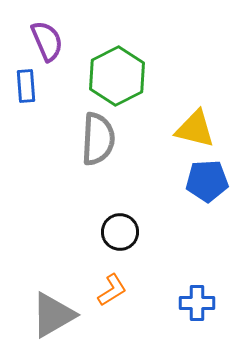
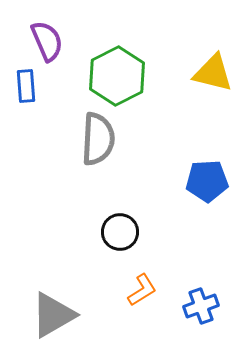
yellow triangle: moved 18 px right, 56 px up
orange L-shape: moved 30 px right
blue cross: moved 4 px right, 3 px down; rotated 20 degrees counterclockwise
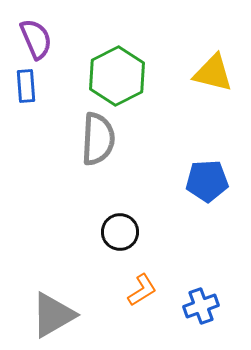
purple semicircle: moved 11 px left, 2 px up
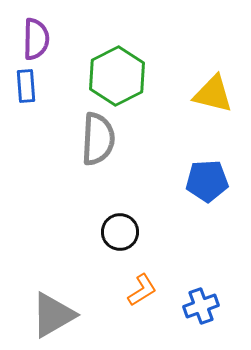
purple semicircle: rotated 24 degrees clockwise
yellow triangle: moved 21 px down
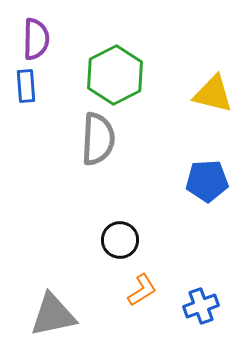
green hexagon: moved 2 px left, 1 px up
black circle: moved 8 px down
gray triangle: rotated 18 degrees clockwise
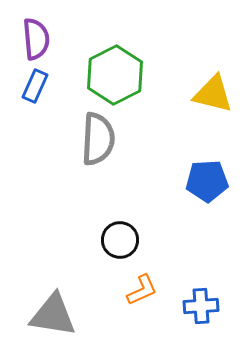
purple semicircle: rotated 6 degrees counterclockwise
blue rectangle: moved 9 px right; rotated 28 degrees clockwise
orange L-shape: rotated 8 degrees clockwise
blue cross: rotated 16 degrees clockwise
gray triangle: rotated 21 degrees clockwise
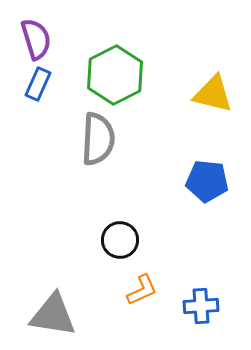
purple semicircle: rotated 12 degrees counterclockwise
blue rectangle: moved 3 px right, 2 px up
blue pentagon: rotated 9 degrees clockwise
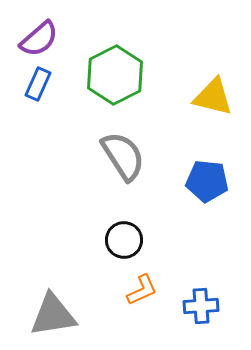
purple semicircle: moved 3 px right; rotated 66 degrees clockwise
yellow triangle: moved 3 px down
gray semicircle: moved 25 px right, 17 px down; rotated 36 degrees counterclockwise
black circle: moved 4 px right
gray triangle: rotated 18 degrees counterclockwise
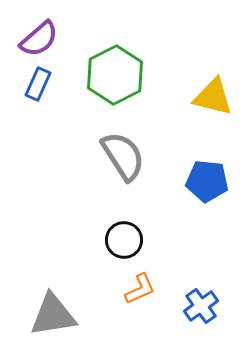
orange L-shape: moved 2 px left, 1 px up
blue cross: rotated 32 degrees counterclockwise
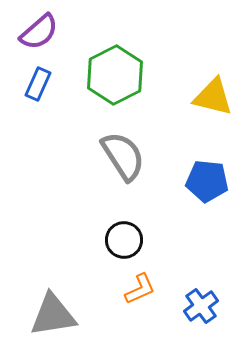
purple semicircle: moved 7 px up
